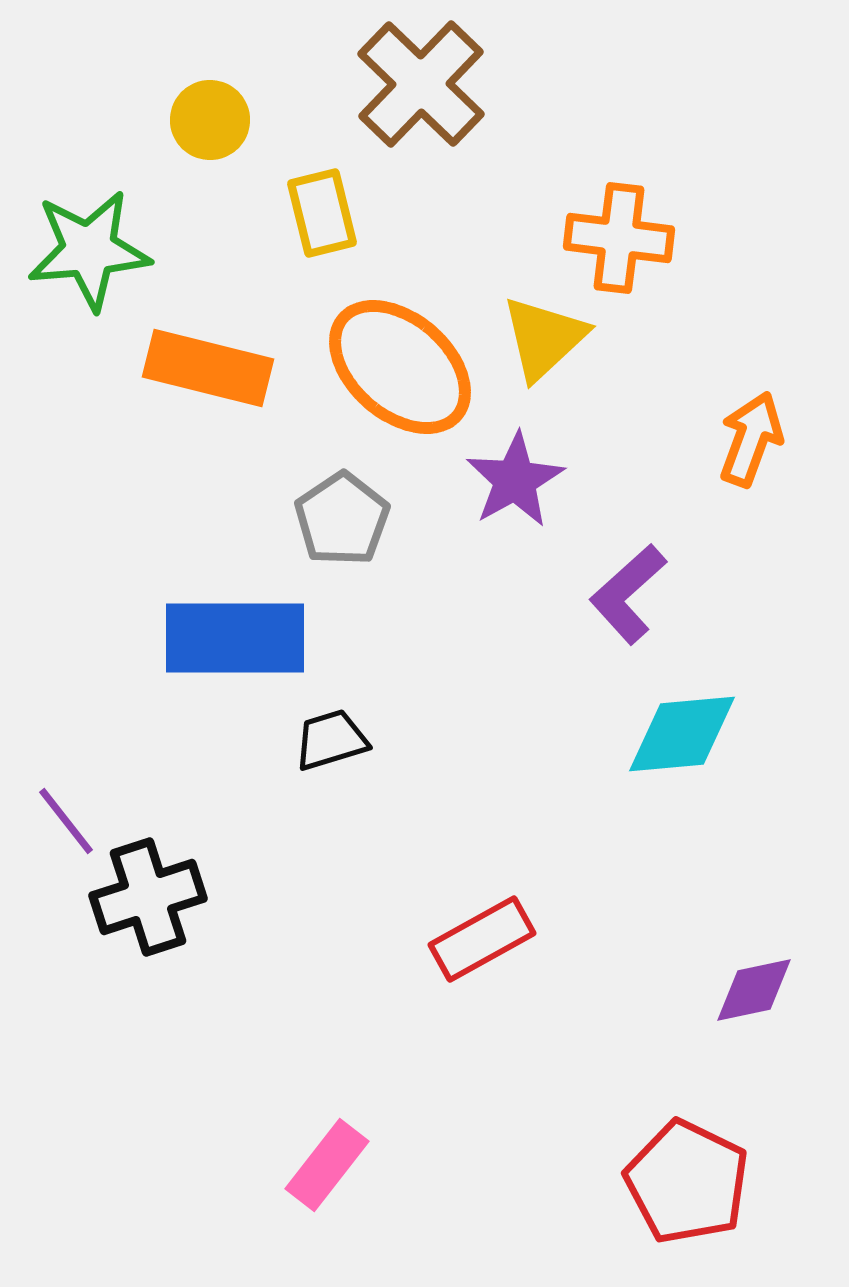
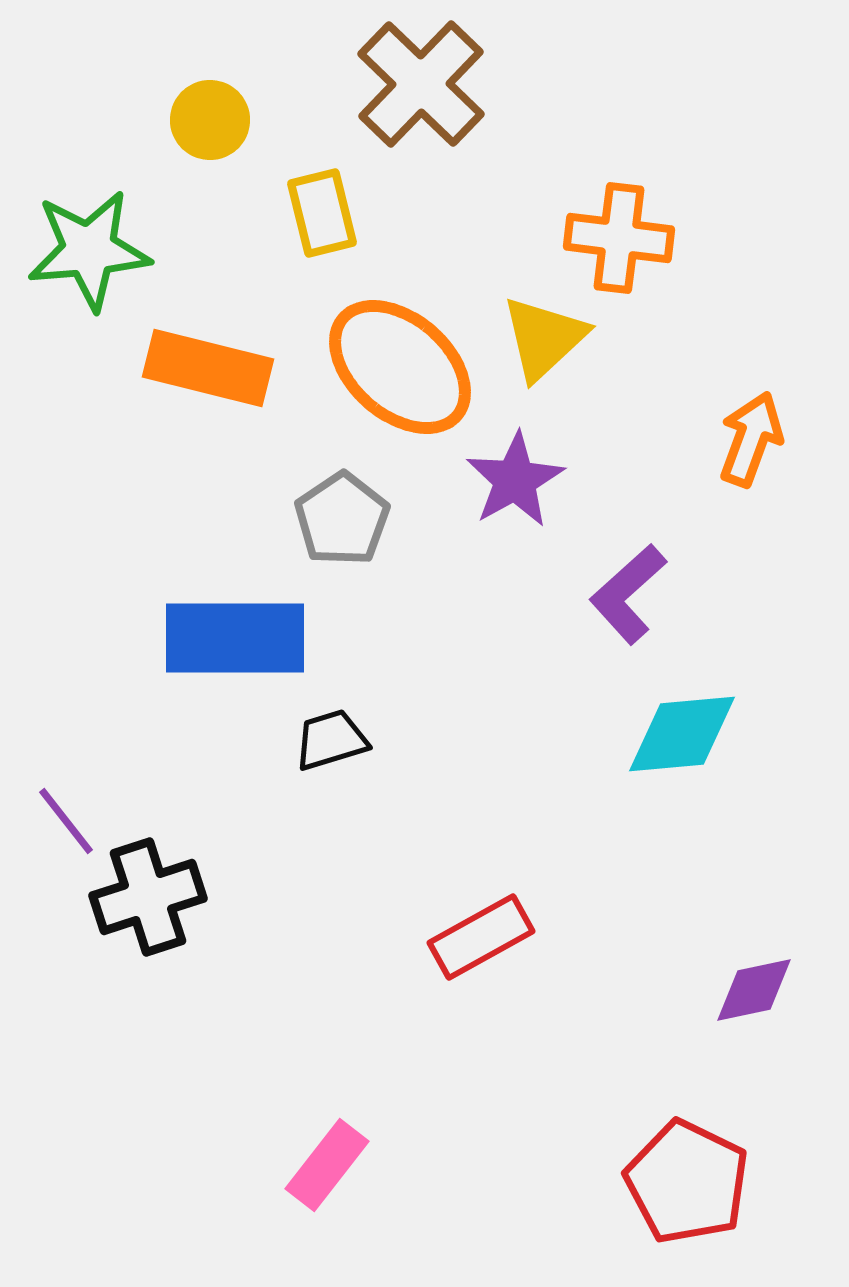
red rectangle: moved 1 px left, 2 px up
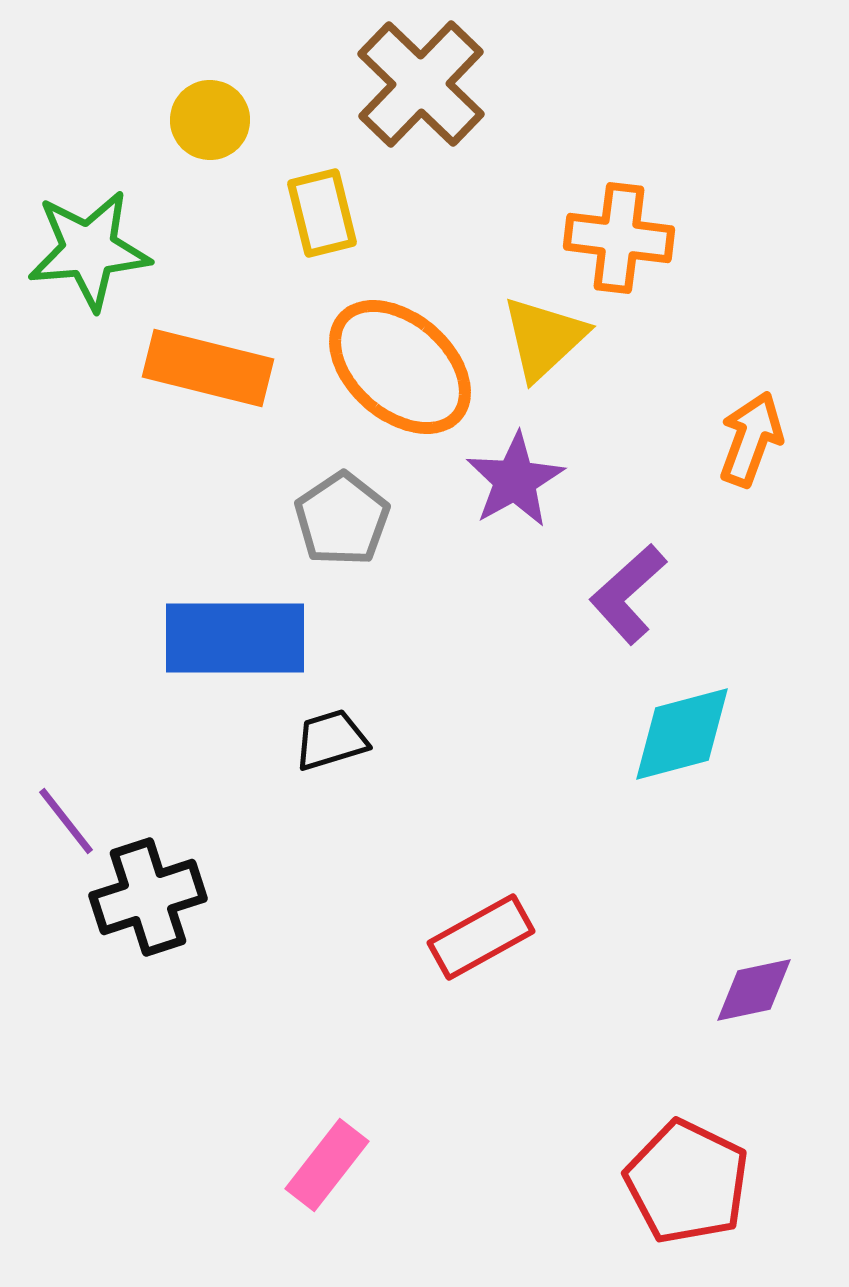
cyan diamond: rotated 10 degrees counterclockwise
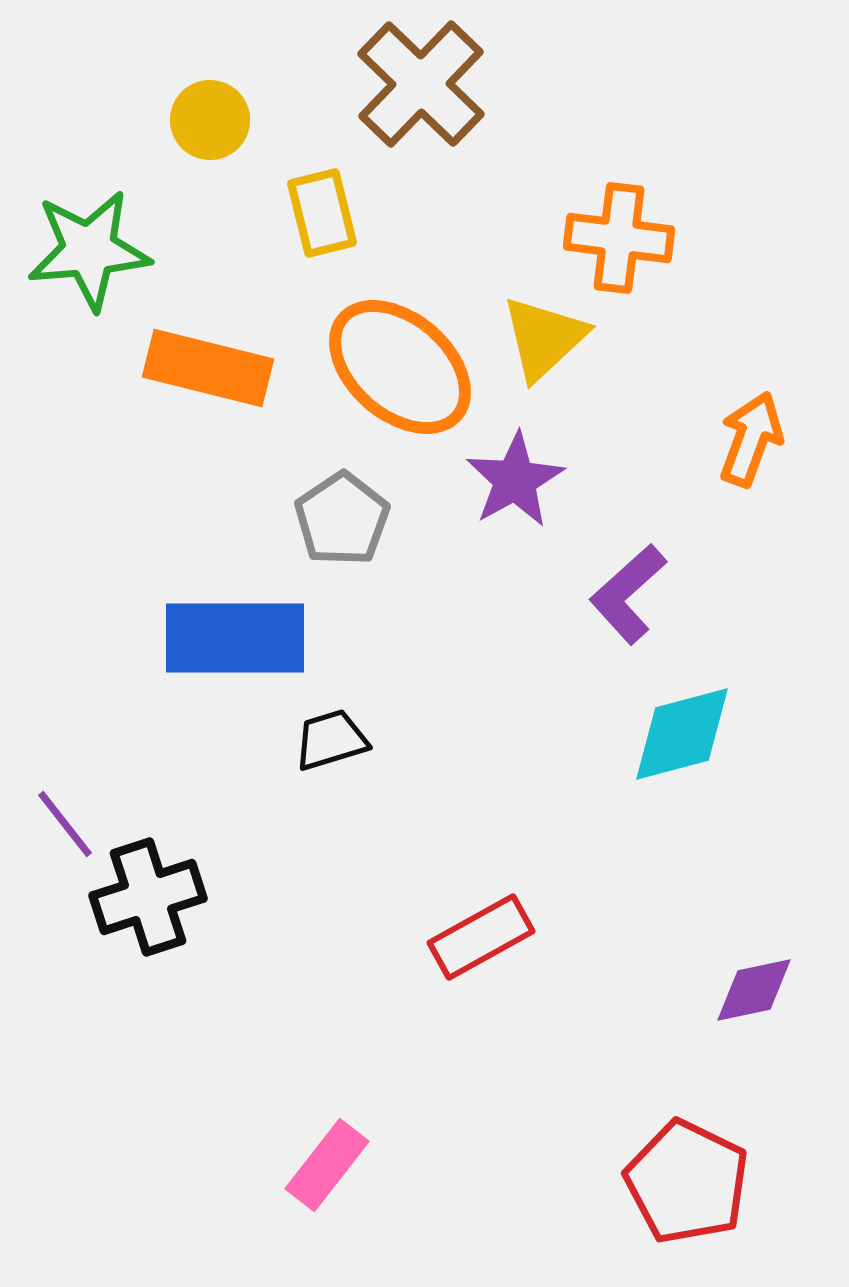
purple line: moved 1 px left, 3 px down
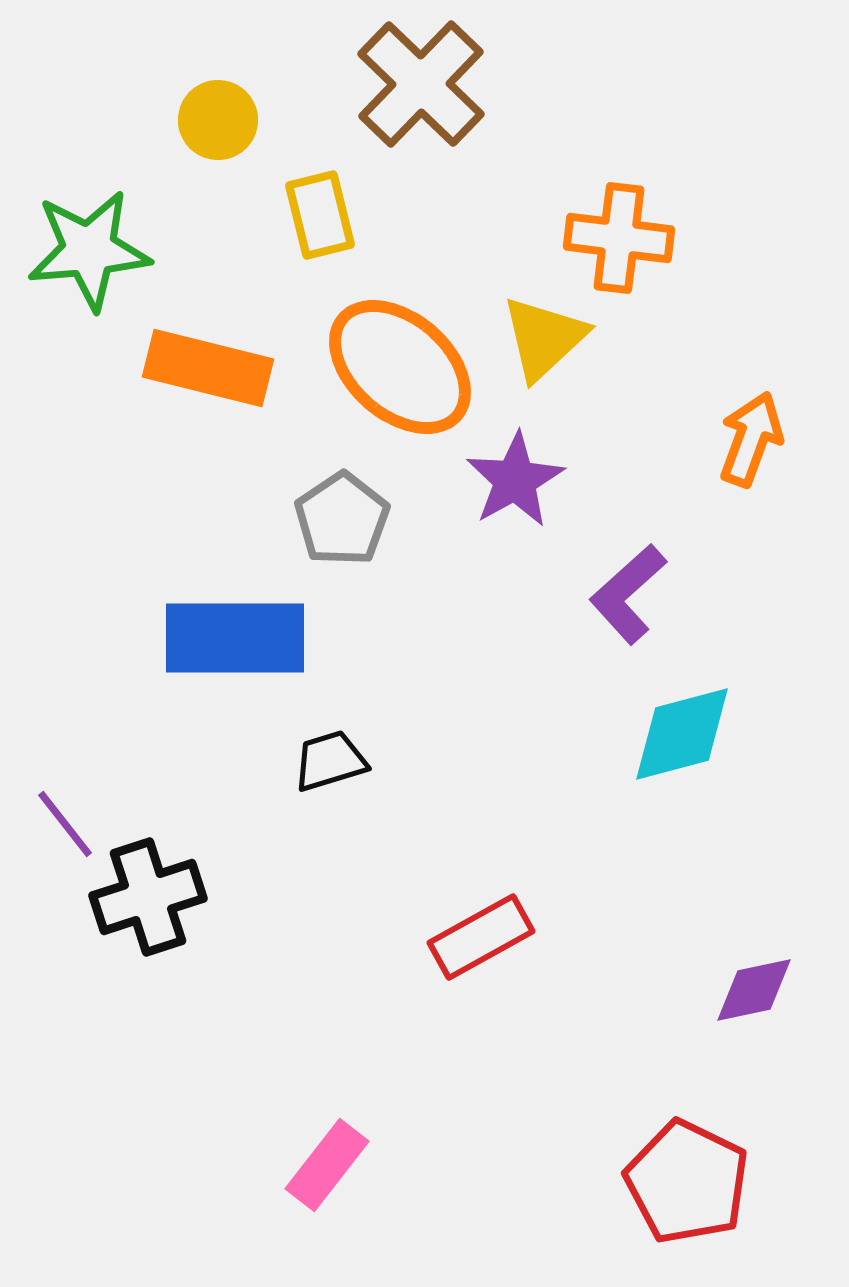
yellow circle: moved 8 px right
yellow rectangle: moved 2 px left, 2 px down
black trapezoid: moved 1 px left, 21 px down
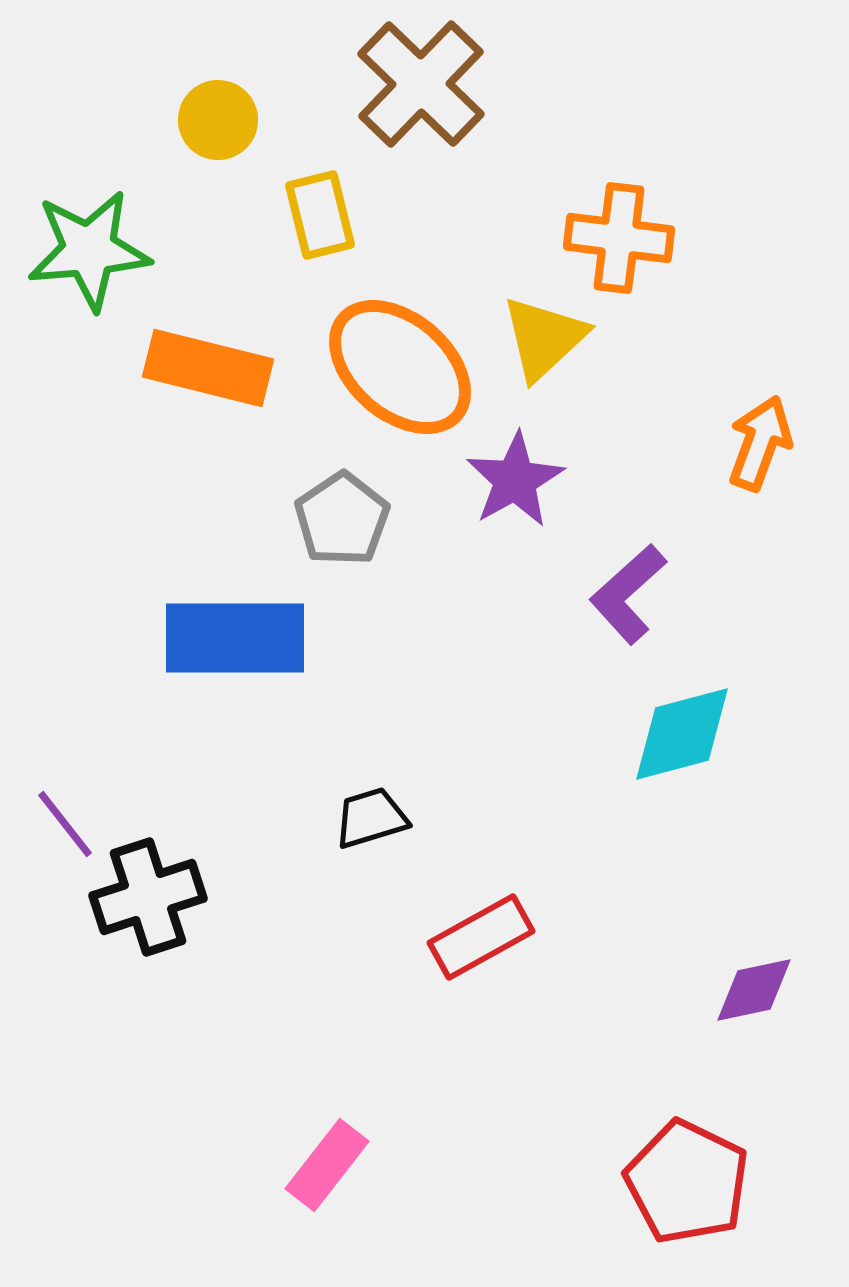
orange arrow: moved 9 px right, 4 px down
black trapezoid: moved 41 px right, 57 px down
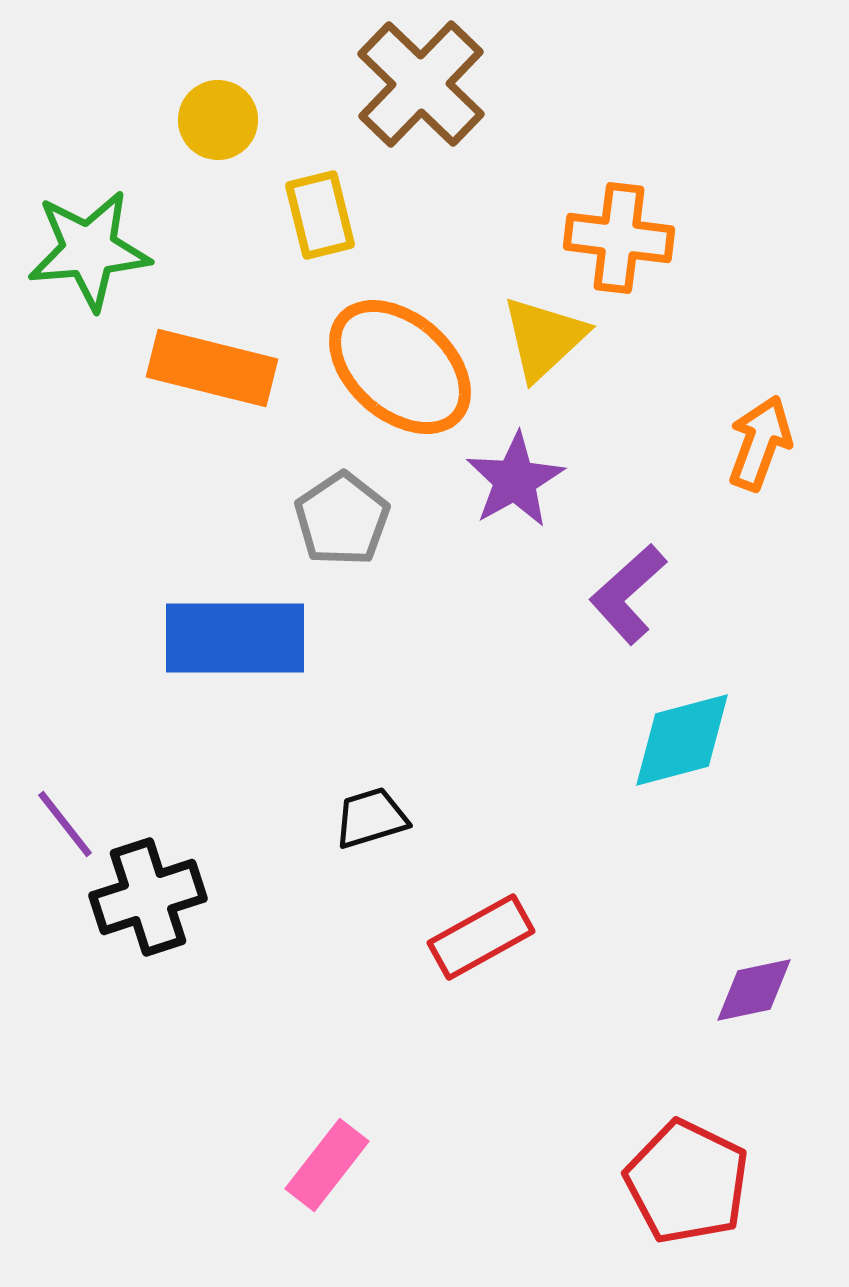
orange rectangle: moved 4 px right
cyan diamond: moved 6 px down
